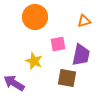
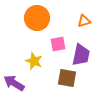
orange circle: moved 2 px right, 1 px down
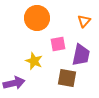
orange triangle: rotated 32 degrees counterclockwise
purple arrow: rotated 135 degrees clockwise
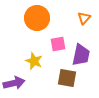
orange triangle: moved 3 px up
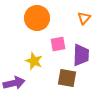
purple trapezoid: rotated 10 degrees counterclockwise
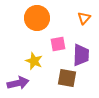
purple arrow: moved 4 px right
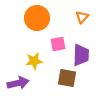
orange triangle: moved 2 px left, 1 px up
yellow star: rotated 30 degrees counterclockwise
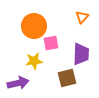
orange circle: moved 3 px left, 8 px down
pink square: moved 7 px left, 1 px up
purple trapezoid: moved 1 px up
brown square: rotated 24 degrees counterclockwise
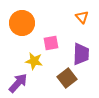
orange triangle: rotated 24 degrees counterclockwise
orange circle: moved 12 px left, 3 px up
yellow star: rotated 18 degrees clockwise
brown square: rotated 24 degrees counterclockwise
purple arrow: rotated 35 degrees counterclockwise
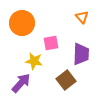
brown square: moved 1 px left, 2 px down
purple arrow: moved 3 px right
